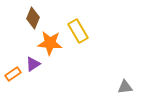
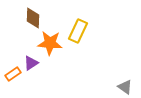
brown diamond: rotated 20 degrees counterclockwise
yellow rectangle: rotated 55 degrees clockwise
purple triangle: moved 2 px left, 1 px up
gray triangle: rotated 42 degrees clockwise
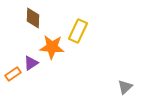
orange star: moved 2 px right, 4 px down
gray triangle: rotated 42 degrees clockwise
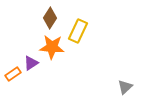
brown diamond: moved 17 px right; rotated 30 degrees clockwise
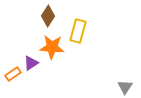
brown diamond: moved 2 px left, 2 px up
yellow rectangle: rotated 10 degrees counterclockwise
gray triangle: rotated 14 degrees counterclockwise
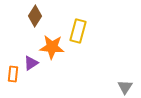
brown diamond: moved 13 px left
orange rectangle: rotated 49 degrees counterclockwise
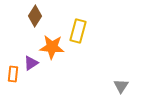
gray triangle: moved 4 px left, 1 px up
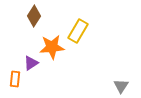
brown diamond: moved 1 px left
yellow rectangle: rotated 15 degrees clockwise
orange star: rotated 10 degrees counterclockwise
orange rectangle: moved 2 px right, 5 px down
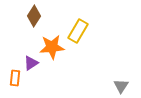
orange rectangle: moved 1 px up
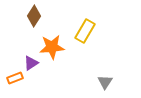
yellow rectangle: moved 7 px right
orange rectangle: rotated 63 degrees clockwise
gray triangle: moved 16 px left, 4 px up
